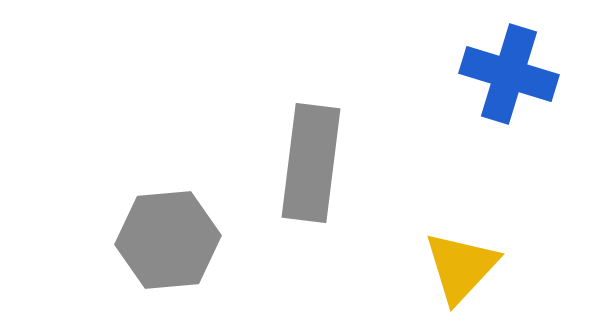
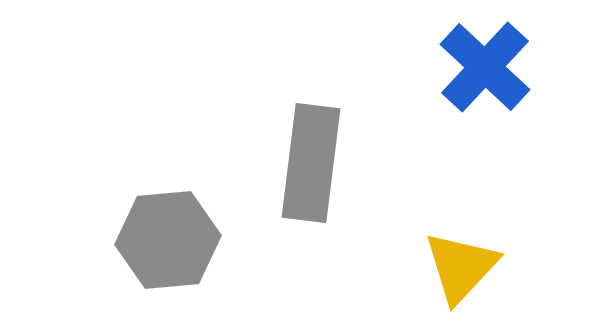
blue cross: moved 24 px left, 7 px up; rotated 26 degrees clockwise
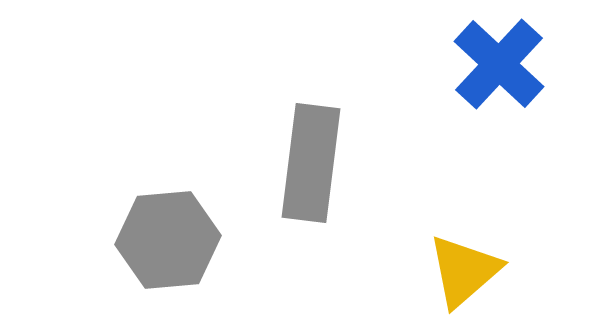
blue cross: moved 14 px right, 3 px up
yellow triangle: moved 3 px right, 4 px down; rotated 6 degrees clockwise
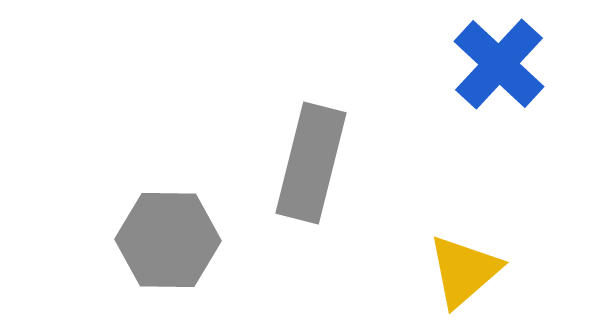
gray rectangle: rotated 7 degrees clockwise
gray hexagon: rotated 6 degrees clockwise
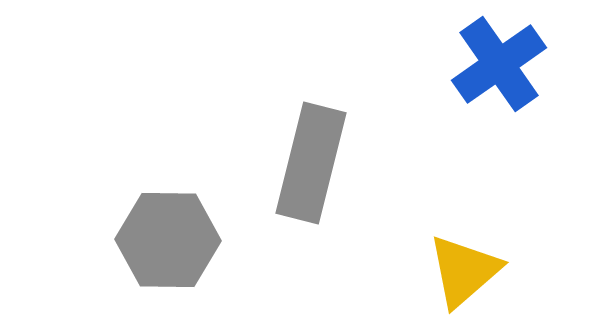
blue cross: rotated 12 degrees clockwise
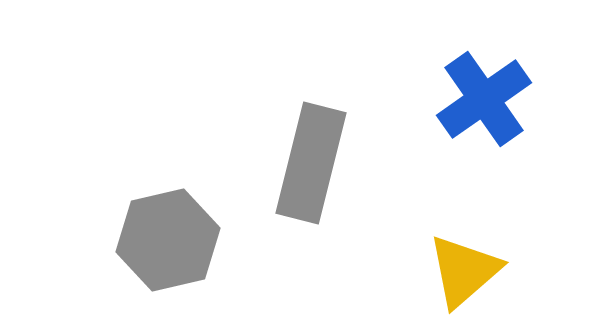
blue cross: moved 15 px left, 35 px down
gray hexagon: rotated 14 degrees counterclockwise
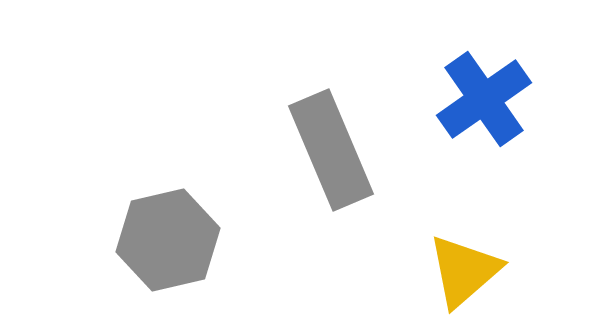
gray rectangle: moved 20 px right, 13 px up; rotated 37 degrees counterclockwise
